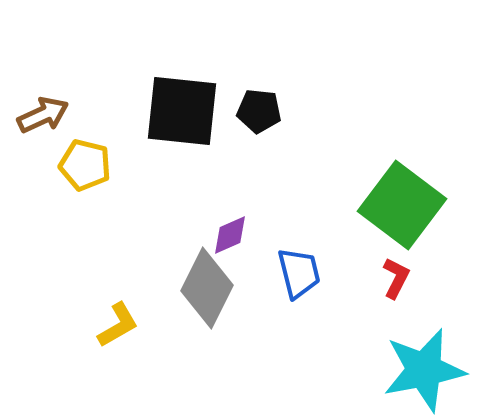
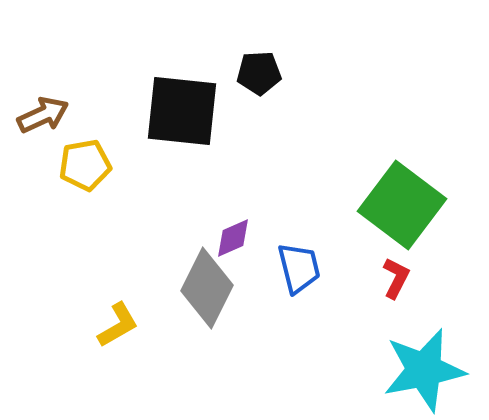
black pentagon: moved 38 px up; rotated 9 degrees counterclockwise
yellow pentagon: rotated 24 degrees counterclockwise
purple diamond: moved 3 px right, 3 px down
blue trapezoid: moved 5 px up
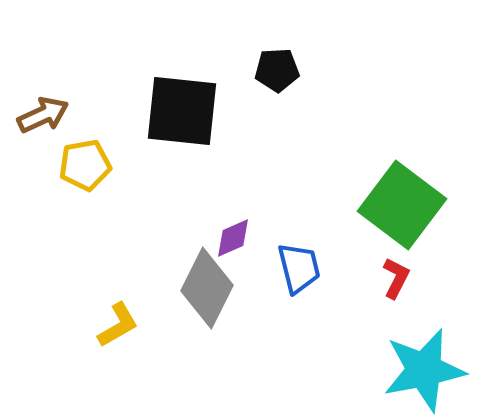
black pentagon: moved 18 px right, 3 px up
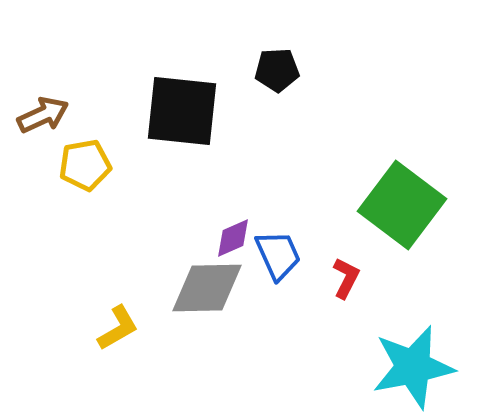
blue trapezoid: moved 21 px left, 13 px up; rotated 10 degrees counterclockwise
red L-shape: moved 50 px left
gray diamond: rotated 62 degrees clockwise
yellow L-shape: moved 3 px down
cyan star: moved 11 px left, 3 px up
